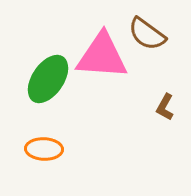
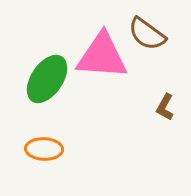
green ellipse: moved 1 px left
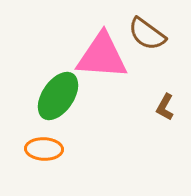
green ellipse: moved 11 px right, 17 px down
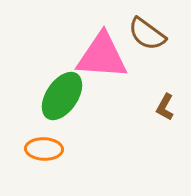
green ellipse: moved 4 px right
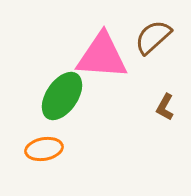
brown semicircle: moved 6 px right, 3 px down; rotated 102 degrees clockwise
orange ellipse: rotated 12 degrees counterclockwise
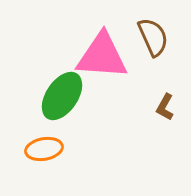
brown semicircle: rotated 108 degrees clockwise
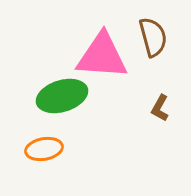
brown semicircle: rotated 9 degrees clockwise
green ellipse: rotated 39 degrees clockwise
brown L-shape: moved 5 px left, 1 px down
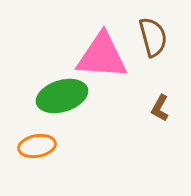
orange ellipse: moved 7 px left, 3 px up
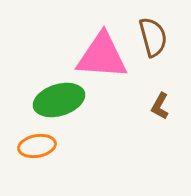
green ellipse: moved 3 px left, 4 px down
brown L-shape: moved 2 px up
